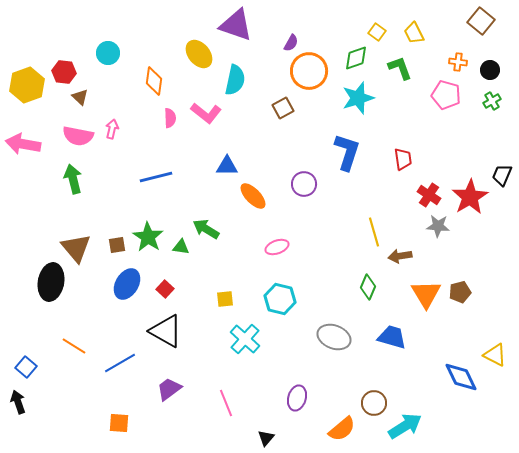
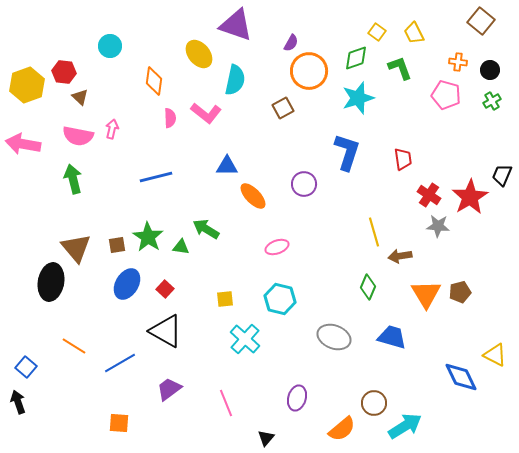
cyan circle at (108, 53): moved 2 px right, 7 px up
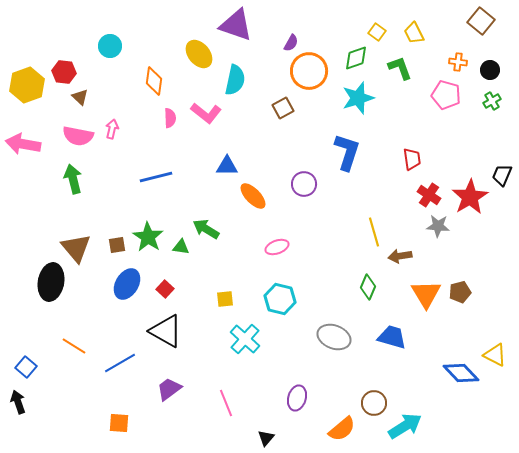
red trapezoid at (403, 159): moved 9 px right
blue diamond at (461, 377): moved 4 px up; rotated 18 degrees counterclockwise
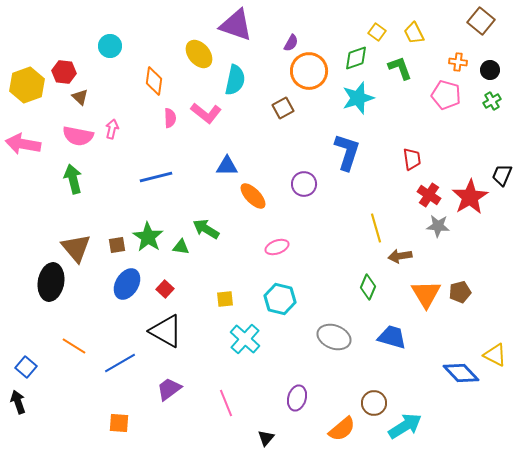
yellow line at (374, 232): moved 2 px right, 4 px up
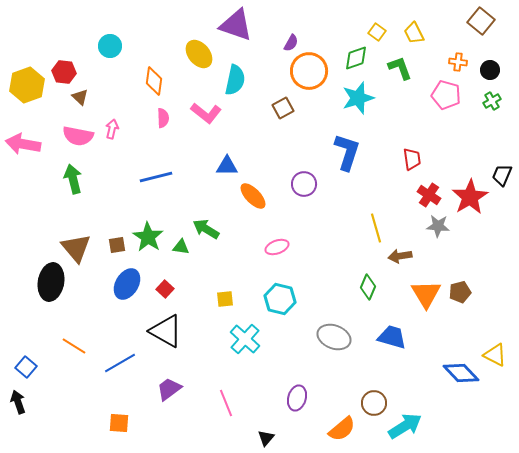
pink semicircle at (170, 118): moved 7 px left
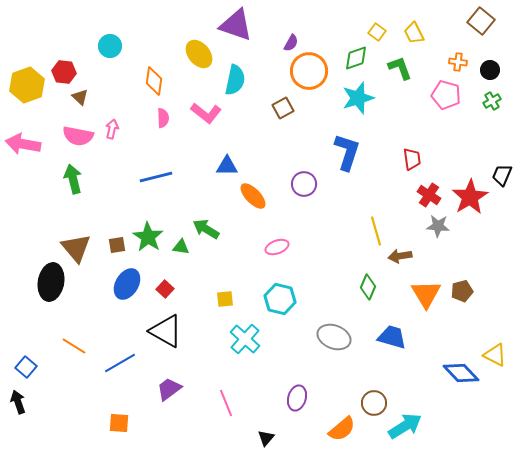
yellow line at (376, 228): moved 3 px down
brown pentagon at (460, 292): moved 2 px right, 1 px up
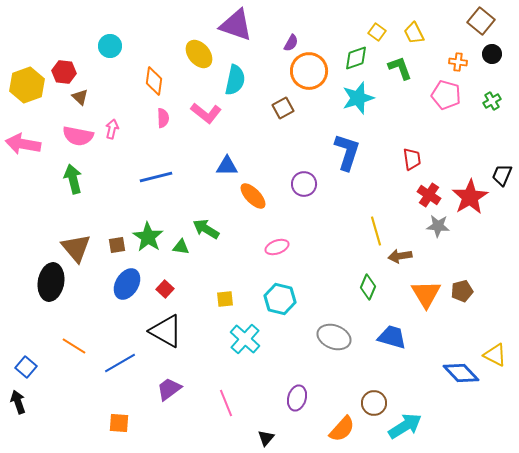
black circle at (490, 70): moved 2 px right, 16 px up
orange semicircle at (342, 429): rotated 8 degrees counterclockwise
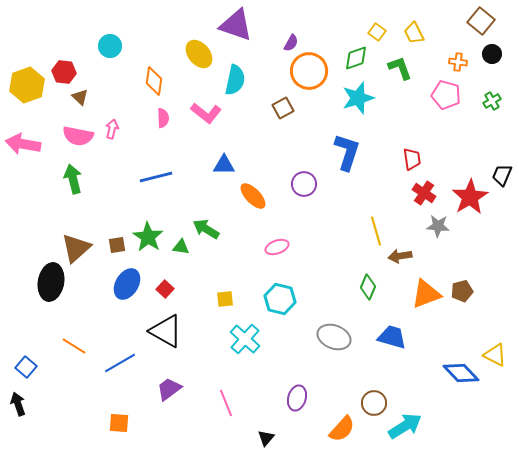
blue triangle at (227, 166): moved 3 px left, 1 px up
red cross at (429, 195): moved 5 px left, 2 px up
brown triangle at (76, 248): rotated 28 degrees clockwise
orange triangle at (426, 294): rotated 40 degrees clockwise
black arrow at (18, 402): moved 2 px down
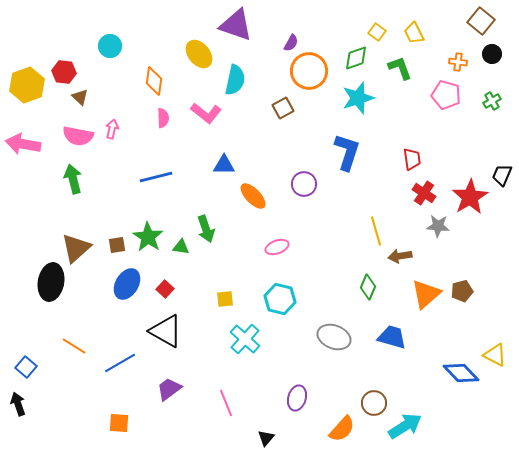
green arrow at (206, 229): rotated 140 degrees counterclockwise
orange triangle at (426, 294): rotated 20 degrees counterclockwise
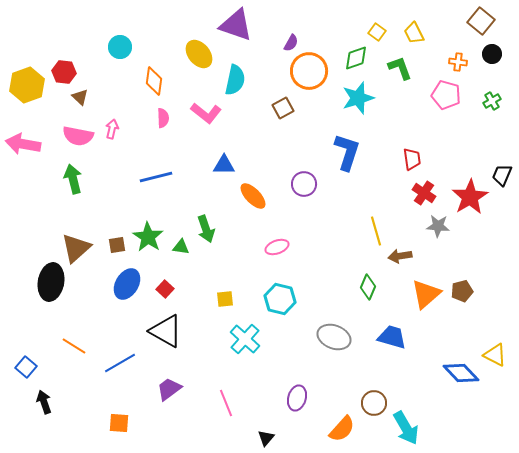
cyan circle at (110, 46): moved 10 px right, 1 px down
black arrow at (18, 404): moved 26 px right, 2 px up
cyan arrow at (405, 426): moved 1 px right, 2 px down; rotated 92 degrees clockwise
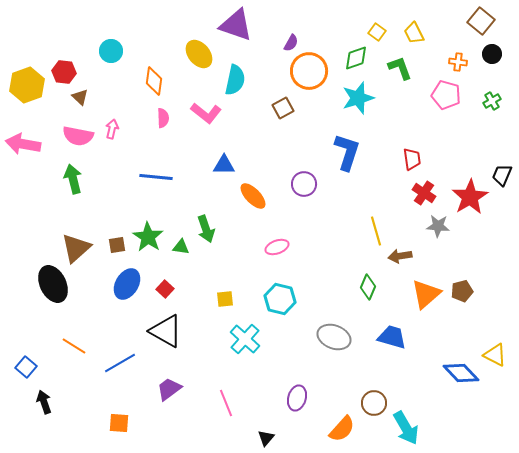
cyan circle at (120, 47): moved 9 px left, 4 px down
blue line at (156, 177): rotated 20 degrees clockwise
black ellipse at (51, 282): moved 2 px right, 2 px down; rotated 36 degrees counterclockwise
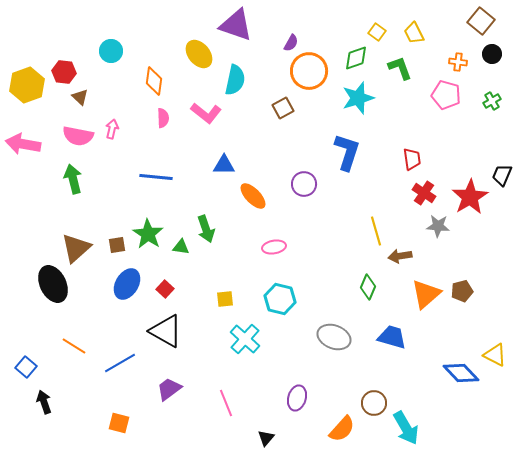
green star at (148, 237): moved 3 px up
pink ellipse at (277, 247): moved 3 px left; rotated 10 degrees clockwise
orange square at (119, 423): rotated 10 degrees clockwise
